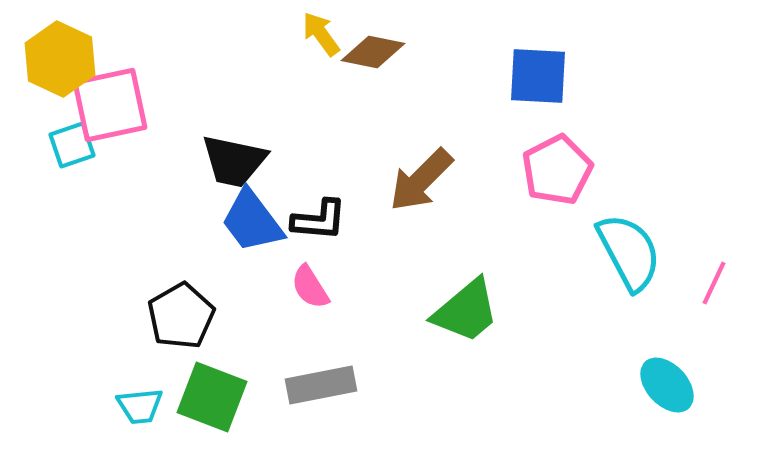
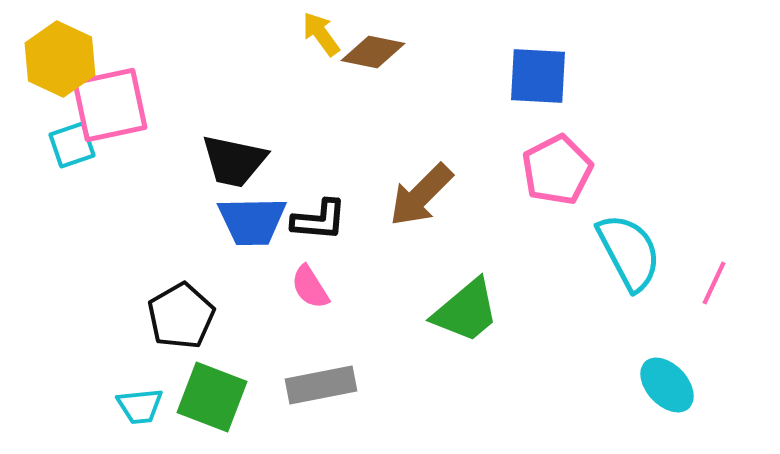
brown arrow: moved 15 px down
blue trapezoid: rotated 54 degrees counterclockwise
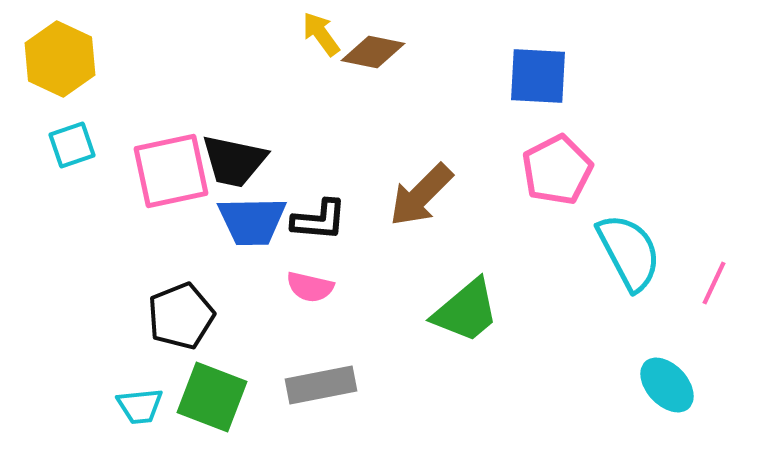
pink square: moved 61 px right, 66 px down
pink semicircle: rotated 45 degrees counterclockwise
black pentagon: rotated 8 degrees clockwise
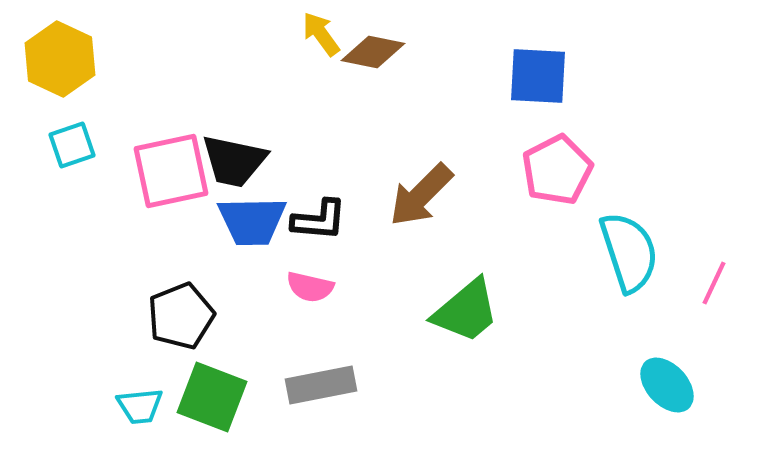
cyan semicircle: rotated 10 degrees clockwise
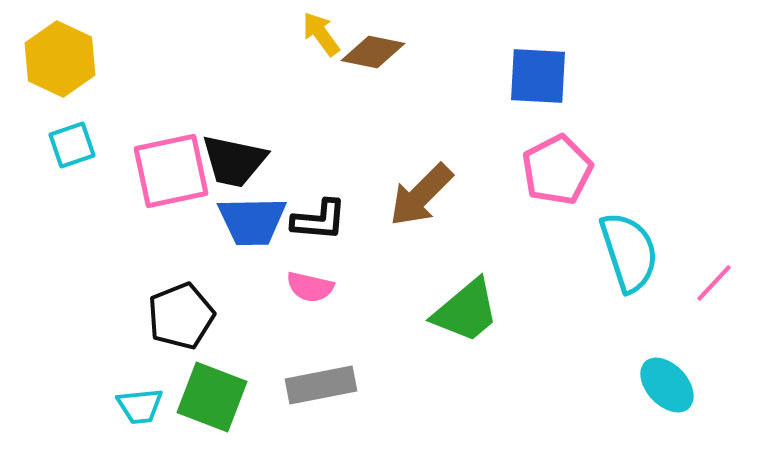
pink line: rotated 18 degrees clockwise
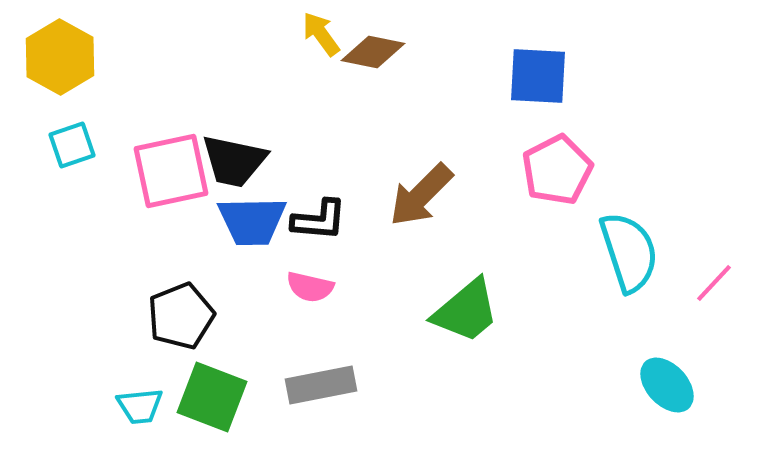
yellow hexagon: moved 2 px up; rotated 4 degrees clockwise
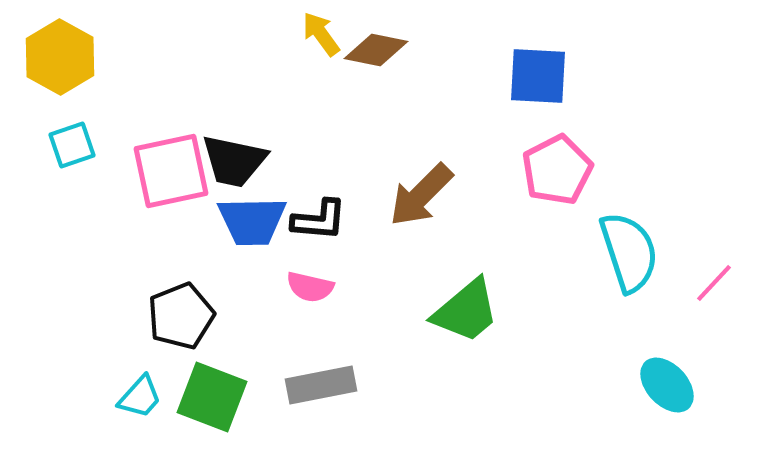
brown diamond: moved 3 px right, 2 px up
cyan trapezoid: moved 9 px up; rotated 42 degrees counterclockwise
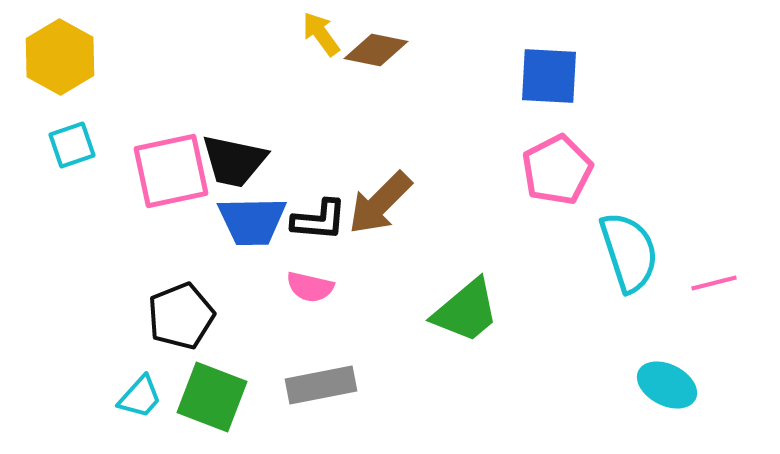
blue square: moved 11 px right
brown arrow: moved 41 px left, 8 px down
pink line: rotated 33 degrees clockwise
cyan ellipse: rotated 20 degrees counterclockwise
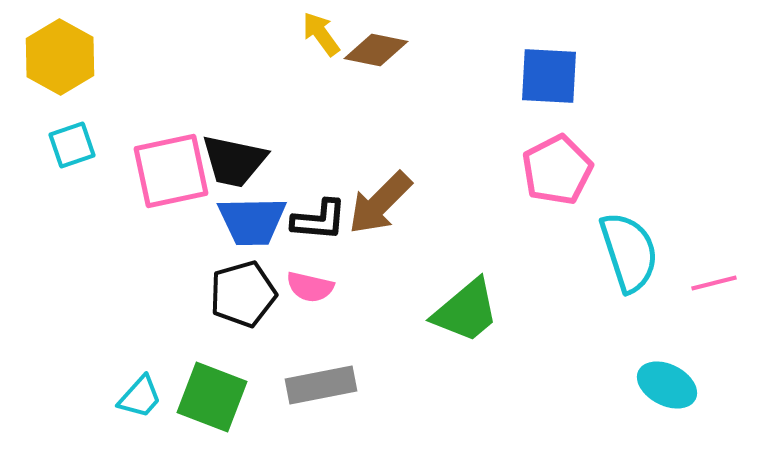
black pentagon: moved 62 px right, 22 px up; rotated 6 degrees clockwise
